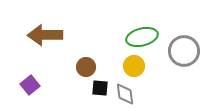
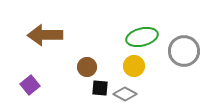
brown circle: moved 1 px right
gray diamond: rotated 55 degrees counterclockwise
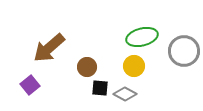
brown arrow: moved 4 px right, 13 px down; rotated 40 degrees counterclockwise
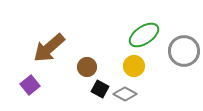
green ellipse: moved 2 px right, 2 px up; rotated 20 degrees counterclockwise
black square: moved 1 px down; rotated 24 degrees clockwise
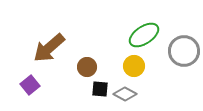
black square: rotated 24 degrees counterclockwise
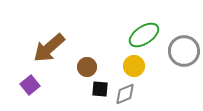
gray diamond: rotated 50 degrees counterclockwise
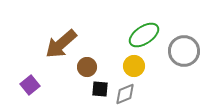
brown arrow: moved 12 px right, 4 px up
